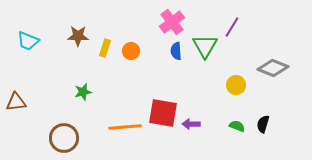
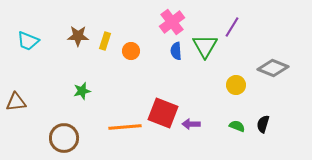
yellow rectangle: moved 7 px up
green star: moved 1 px left, 1 px up
red square: rotated 12 degrees clockwise
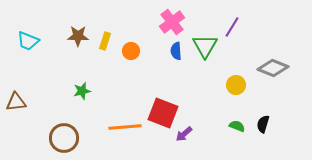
purple arrow: moved 7 px left, 10 px down; rotated 42 degrees counterclockwise
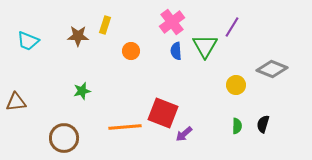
yellow rectangle: moved 16 px up
gray diamond: moved 1 px left, 1 px down
green semicircle: rotated 70 degrees clockwise
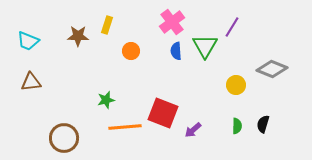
yellow rectangle: moved 2 px right
green star: moved 24 px right, 9 px down
brown triangle: moved 15 px right, 20 px up
purple arrow: moved 9 px right, 4 px up
